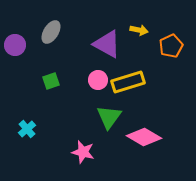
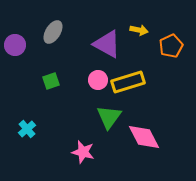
gray ellipse: moved 2 px right
pink diamond: rotated 32 degrees clockwise
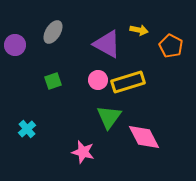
orange pentagon: rotated 20 degrees counterclockwise
green square: moved 2 px right
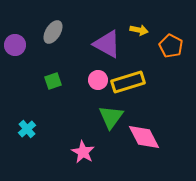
green triangle: moved 2 px right
pink star: rotated 15 degrees clockwise
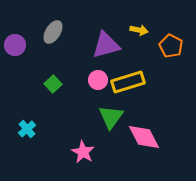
purple triangle: moved 1 px left, 1 px down; rotated 44 degrees counterclockwise
green square: moved 3 px down; rotated 24 degrees counterclockwise
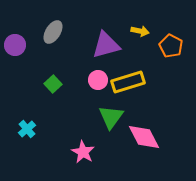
yellow arrow: moved 1 px right, 1 px down
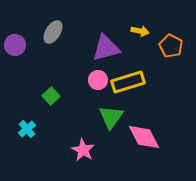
purple triangle: moved 3 px down
green square: moved 2 px left, 12 px down
pink star: moved 2 px up
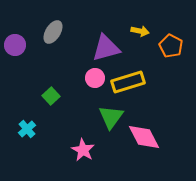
pink circle: moved 3 px left, 2 px up
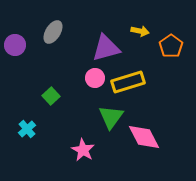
orange pentagon: rotated 10 degrees clockwise
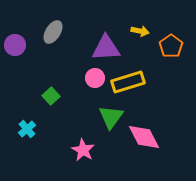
purple triangle: rotated 12 degrees clockwise
